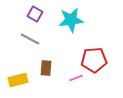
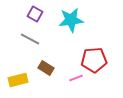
brown rectangle: rotated 63 degrees counterclockwise
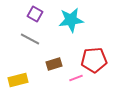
brown rectangle: moved 8 px right, 4 px up; rotated 49 degrees counterclockwise
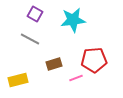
cyan star: moved 2 px right
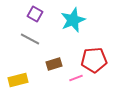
cyan star: rotated 15 degrees counterclockwise
